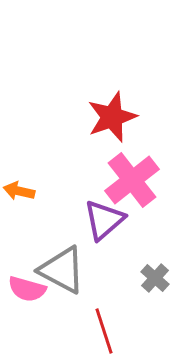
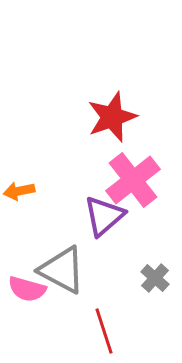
pink cross: moved 1 px right
orange arrow: rotated 24 degrees counterclockwise
purple triangle: moved 4 px up
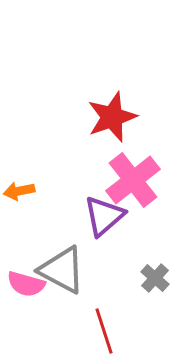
pink semicircle: moved 1 px left, 5 px up
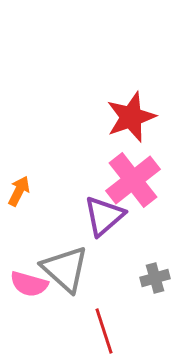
red star: moved 19 px right
orange arrow: rotated 128 degrees clockwise
gray triangle: moved 3 px right, 1 px up; rotated 14 degrees clockwise
gray cross: rotated 32 degrees clockwise
pink semicircle: moved 3 px right
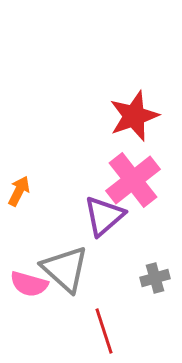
red star: moved 3 px right, 1 px up
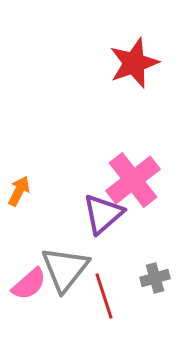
red star: moved 53 px up
purple triangle: moved 1 px left, 2 px up
gray triangle: rotated 26 degrees clockwise
pink semicircle: rotated 57 degrees counterclockwise
red line: moved 35 px up
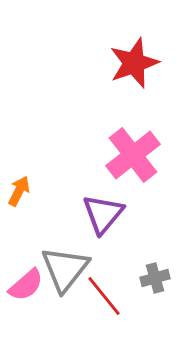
pink cross: moved 25 px up
purple triangle: rotated 9 degrees counterclockwise
pink semicircle: moved 3 px left, 1 px down
red line: rotated 21 degrees counterclockwise
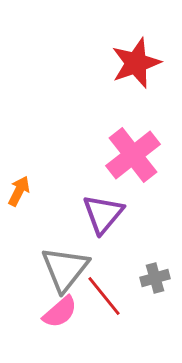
red star: moved 2 px right
pink semicircle: moved 34 px right, 27 px down
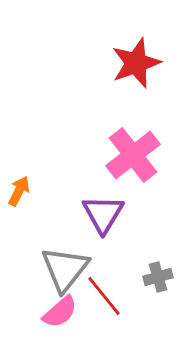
purple triangle: rotated 9 degrees counterclockwise
gray cross: moved 3 px right, 1 px up
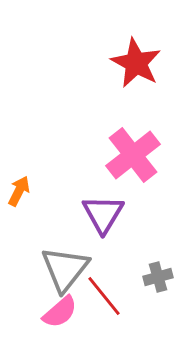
red star: rotated 24 degrees counterclockwise
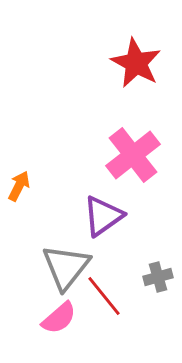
orange arrow: moved 5 px up
purple triangle: moved 2 px down; rotated 24 degrees clockwise
gray triangle: moved 1 px right, 2 px up
pink semicircle: moved 1 px left, 6 px down
